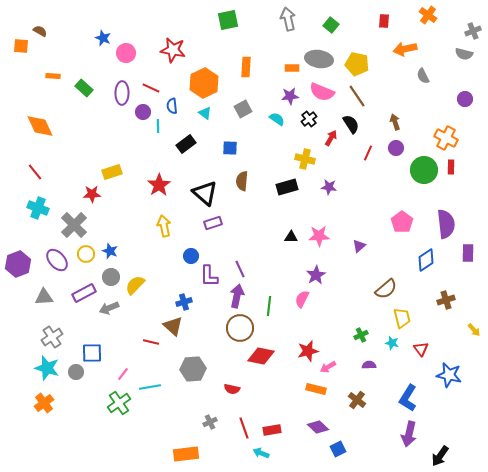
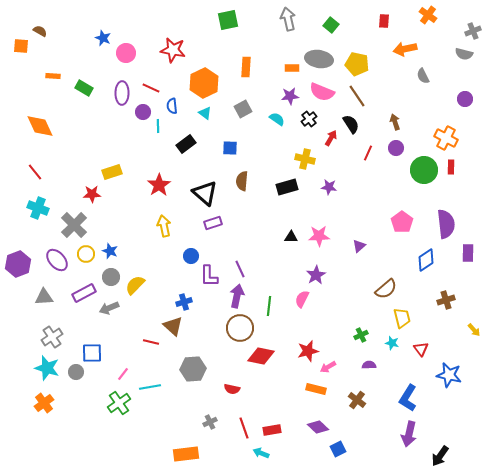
green rectangle at (84, 88): rotated 12 degrees counterclockwise
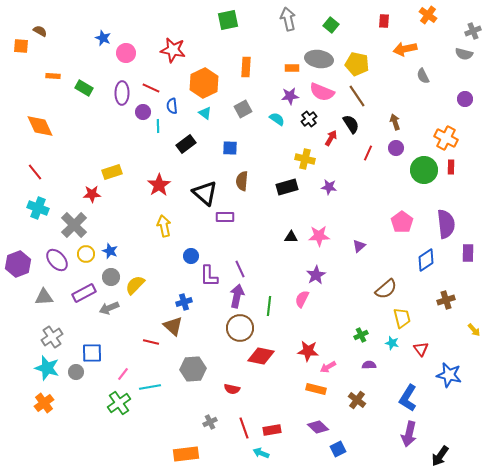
purple rectangle at (213, 223): moved 12 px right, 6 px up; rotated 18 degrees clockwise
red star at (308, 351): rotated 20 degrees clockwise
